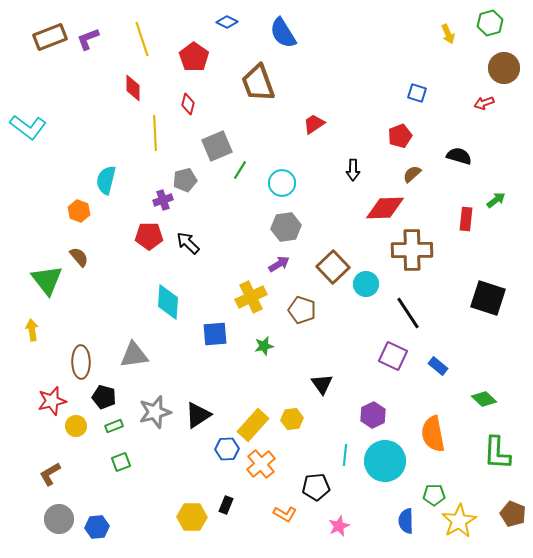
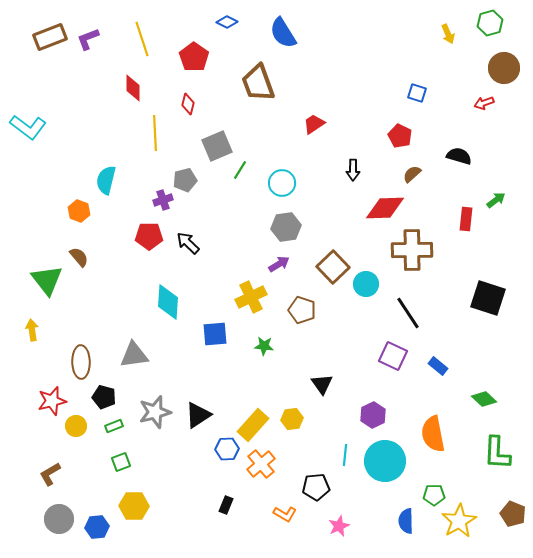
red pentagon at (400, 136): rotated 25 degrees counterclockwise
green star at (264, 346): rotated 18 degrees clockwise
yellow hexagon at (192, 517): moved 58 px left, 11 px up
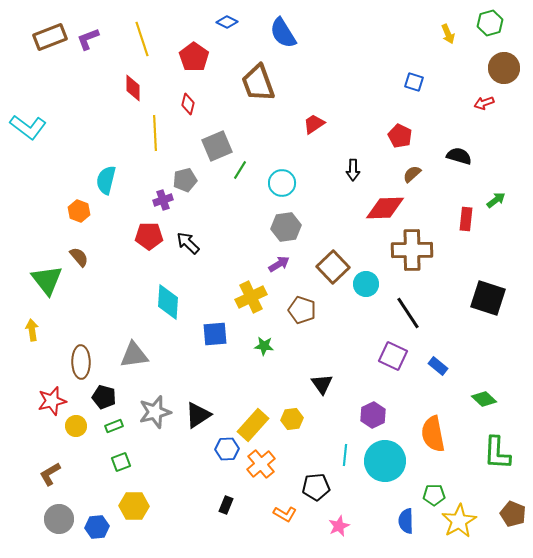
blue square at (417, 93): moved 3 px left, 11 px up
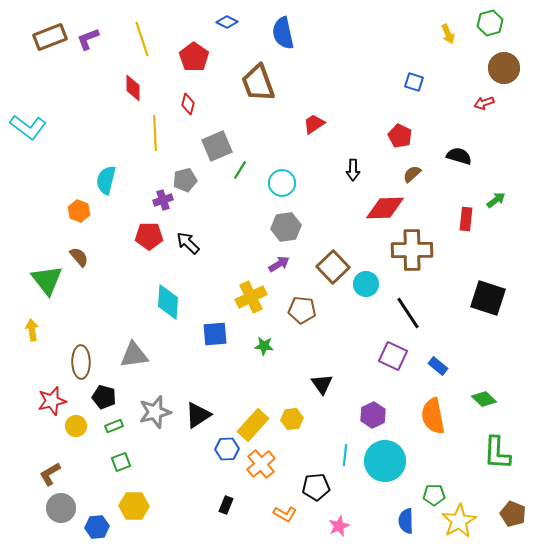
blue semicircle at (283, 33): rotated 20 degrees clockwise
brown pentagon at (302, 310): rotated 12 degrees counterclockwise
orange semicircle at (433, 434): moved 18 px up
gray circle at (59, 519): moved 2 px right, 11 px up
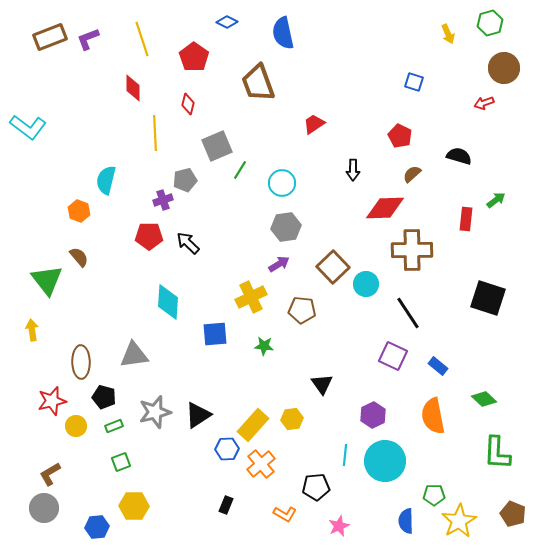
gray circle at (61, 508): moved 17 px left
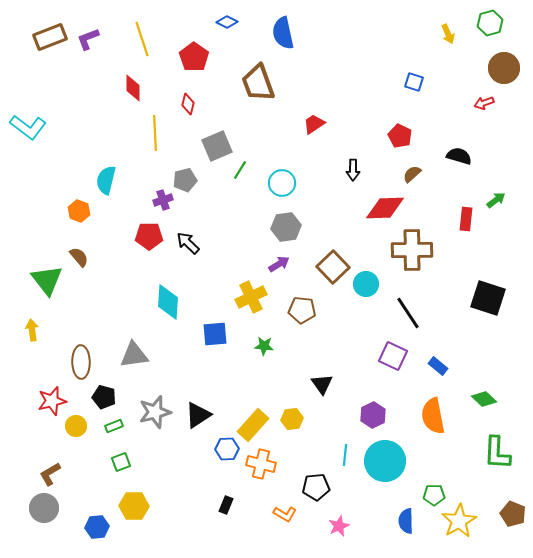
orange cross at (261, 464): rotated 36 degrees counterclockwise
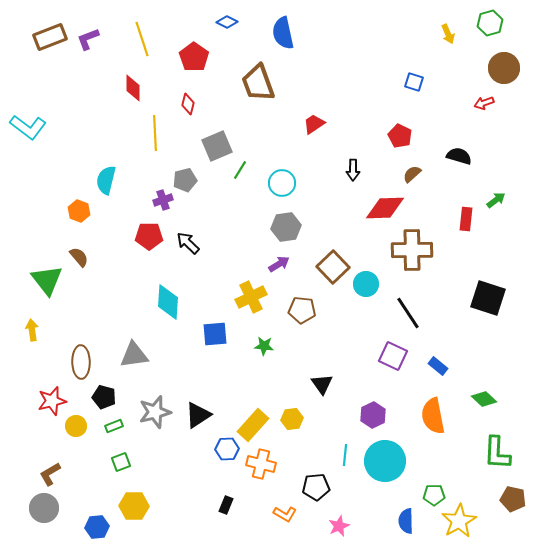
brown pentagon at (513, 514): moved 15 px up; rotated 10 degrees counterclockwise
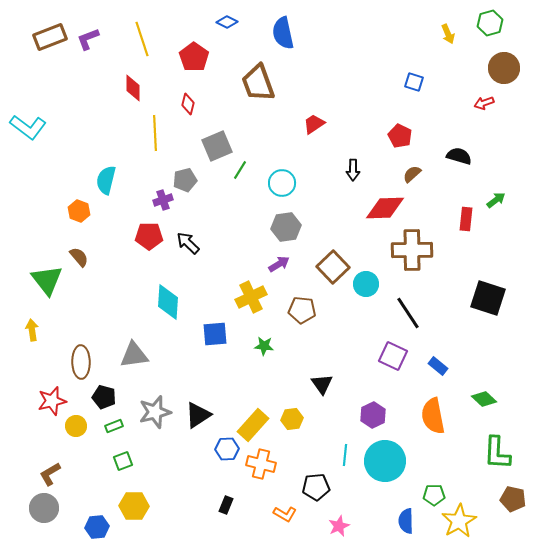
green square at (121, 462): moved 2 px right, 1 px up
